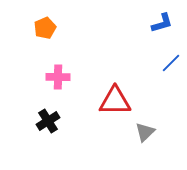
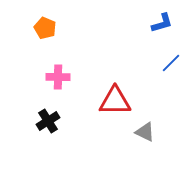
orange pentagon: rotated 25 degrees counterclockwise
gray triangle: rotated 50 degrees counterclockwise
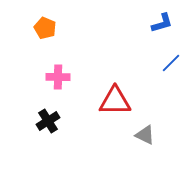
gray triangle: moved 3 px down
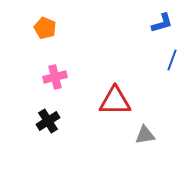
blue line: moved 1 px right, 3 px up; rotated 25 degrees counterclockwise
pink cross: moved 3 px left; rotated 15 degrees counterclockwise
gray triangle: rotated 35 degrees counterclockwise
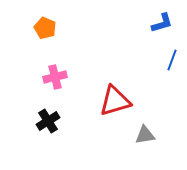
red triangle: rotated 16 degrees counterclockwise
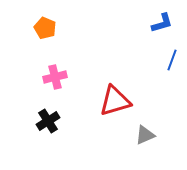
gray triangle: rotated 15 degrees counterclockwise
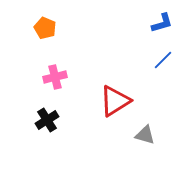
blue line: moved 9 px left; rotated 25 degrees clockwise
red triangle: rotated 16 degrees counterclockwise
black cross: moved 1 px left, 1 px up
gray triangle: rotated 40 degrees clockwise
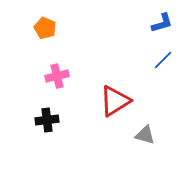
pink cross: moved 2 px right, 1 px up
black cross: rotated 25 degrees clockwise
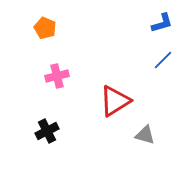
black cross: moved 11 px down; rotated 20 degrees counterclockwise
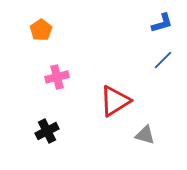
orange pentagon: moved 4 px left, 2 px down; rotated 15 degrees clockwise
pink cross: moved 1 px down
